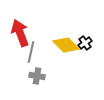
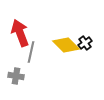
gray cross: moved 21 px left
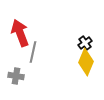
yellow diamond: moved 20 px right, 17 px down; rotated 68 degrees clockwise
gray line: moved 2 px right
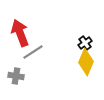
gray line: rotated 45 degrees clockwise
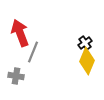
gray line: rotated 35 degrees counterclockwise
yellow diamond: moved 1 px right, 1 px up
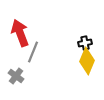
black cross: rotated 24 degrees clockwise
gray cross: rotated 28 degrees clockwise
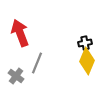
gray line: moved 4 px right, 11 px down
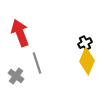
black cross: rotated 16 degrees counterclockwise
gray line: rotated 40 degrees counterclockwise
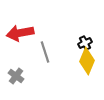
red arrow: rotated 80 degrees counterclockwise
gray line: moved 8 px right, 11 px up
